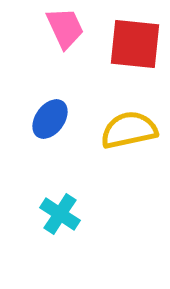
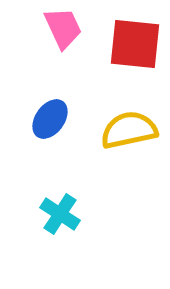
pink trapezoid: moved 2 px left
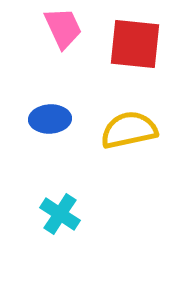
blue ellipse: rotated 51 degrees clockwise
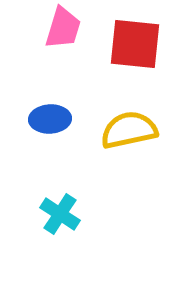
pink trapezoid: rotated 42 degrees clockwise
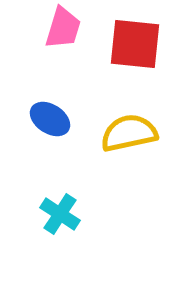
blue ellipse: rotated 36 degrees clockwise
yellow semicircle: moved 3 px down
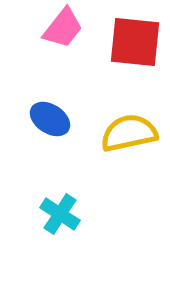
pink trapezoid: rotated 21 degrees clockwise
red square: moved 2 px up
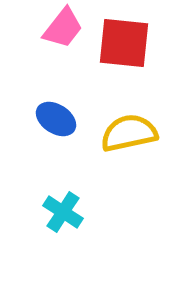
red square: moved 11 px left, 1 px down
blue ellipse: moved 6 px right
cyan cross: moved 3 px right, 2 px up
